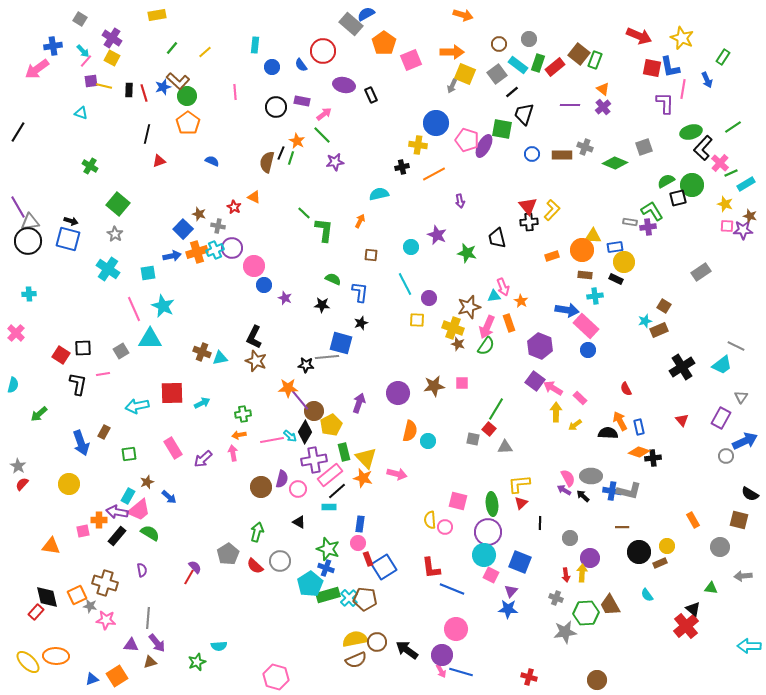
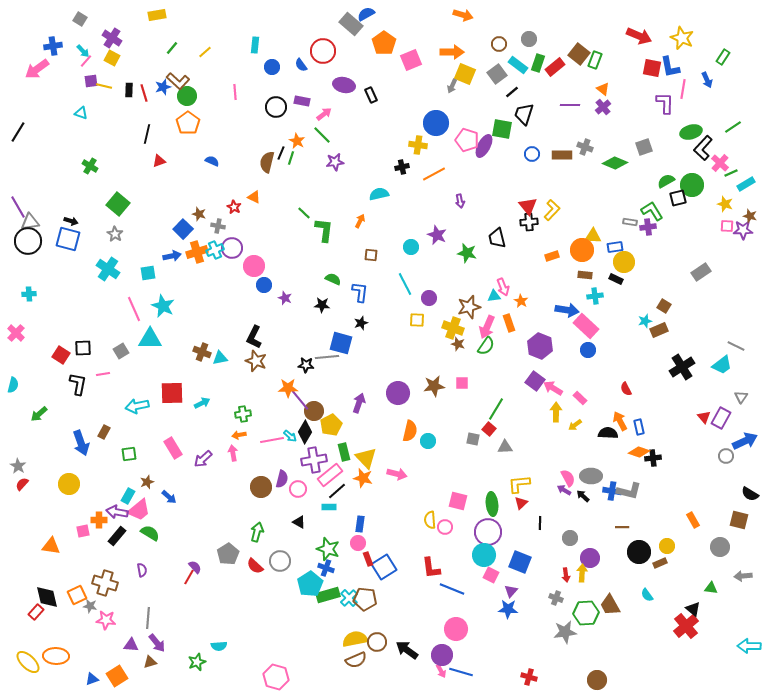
red triangle at (682, 420): moved 22 px right, 3 px up
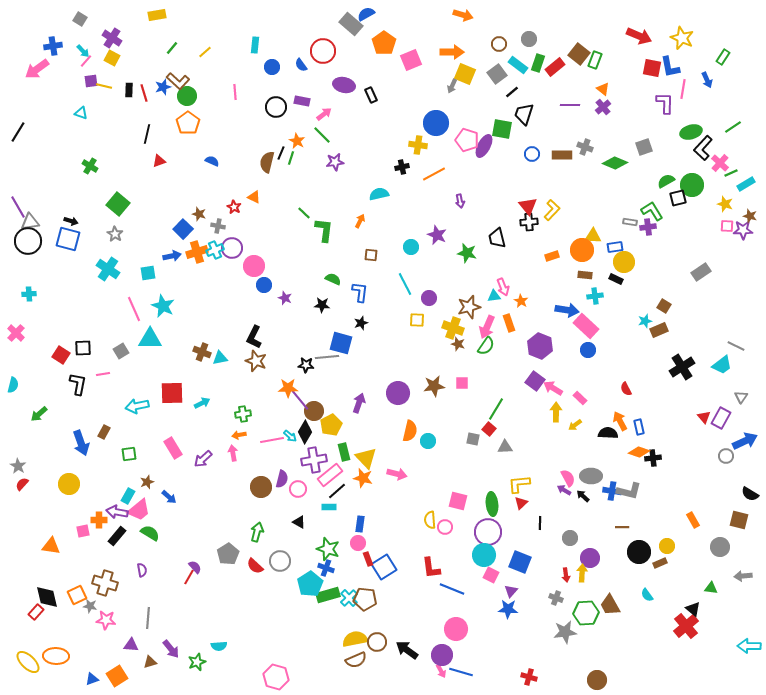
purple arrow at (157, 643): moved 14 px right, 6 px down
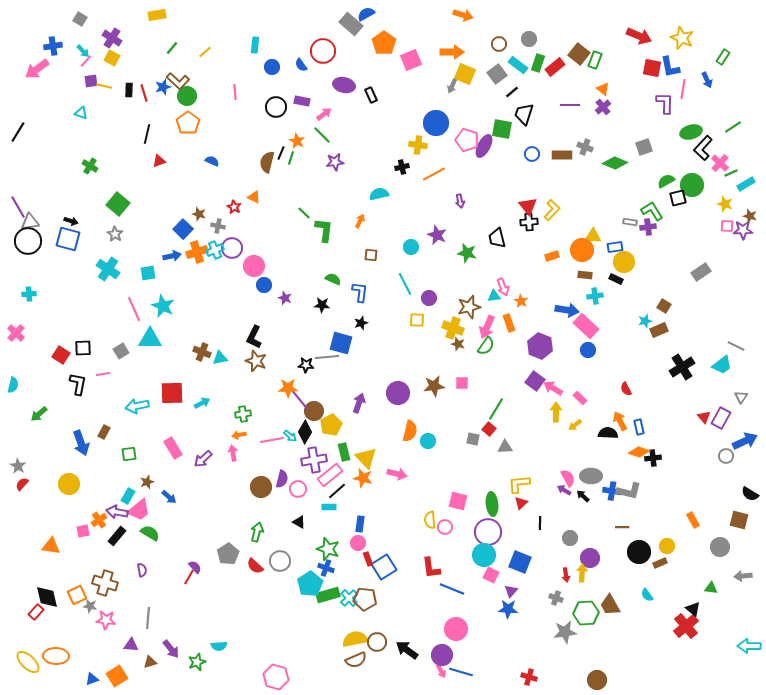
orange cross at (99, 520): rotated 35 degrees counterclockwise
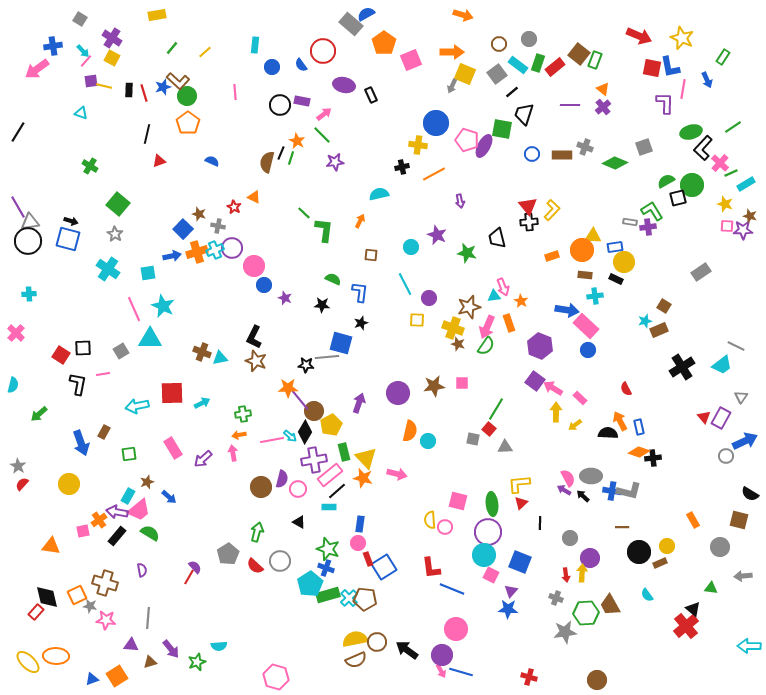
black circle at (276, 107): moved 4 px right, 2 px up
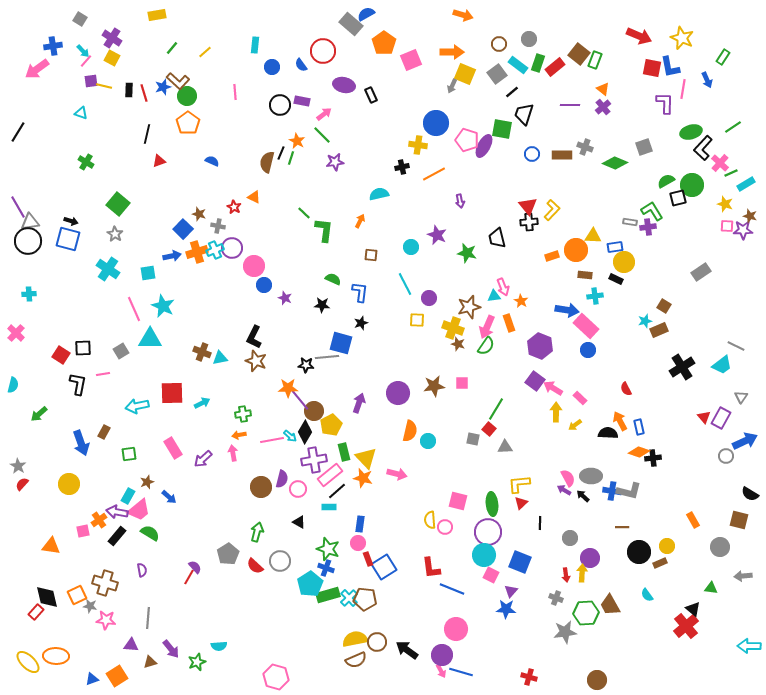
green cross at (90, 166): moved 4 px left, 4 px up
orange circle at (582, 250): moved 6 px left
blue star at (508, 609): moved 2 px left
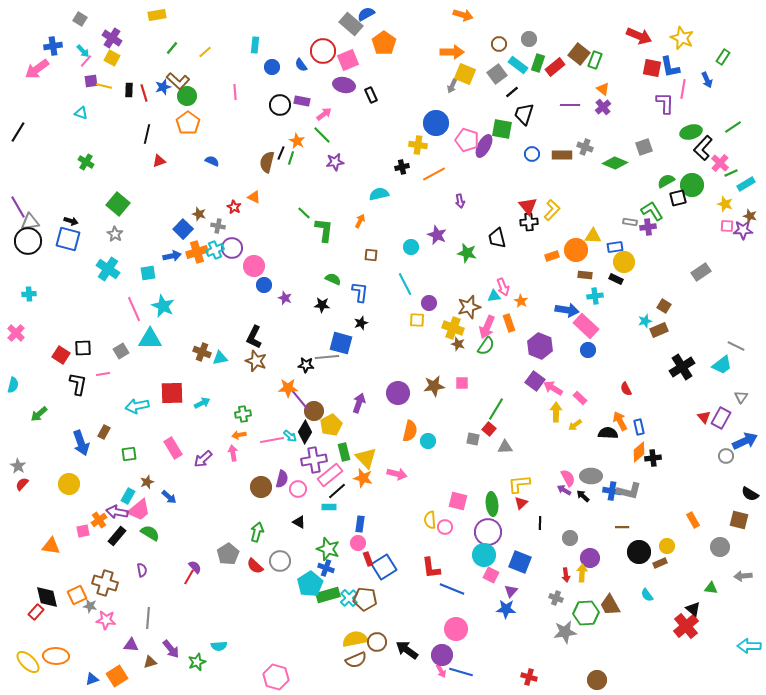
pink square at (411, 60): moved 63 px left
purple circle at (429, 298): moved 5 px down
orange diamond at (639, 452): rotated 60 degrees counterclockwise
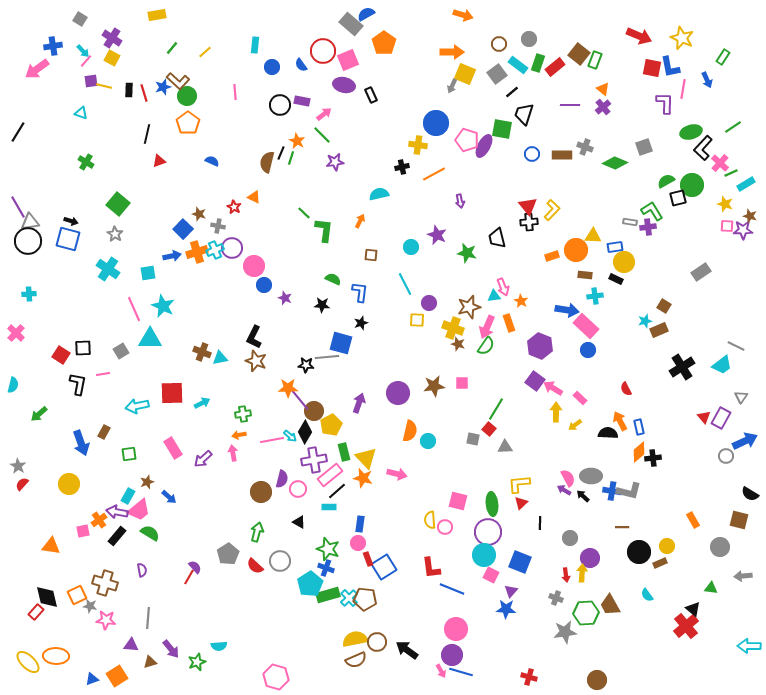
brown circle at (261, 487): moved 5 px down
purple circle at (442, 655): moved 10 px right
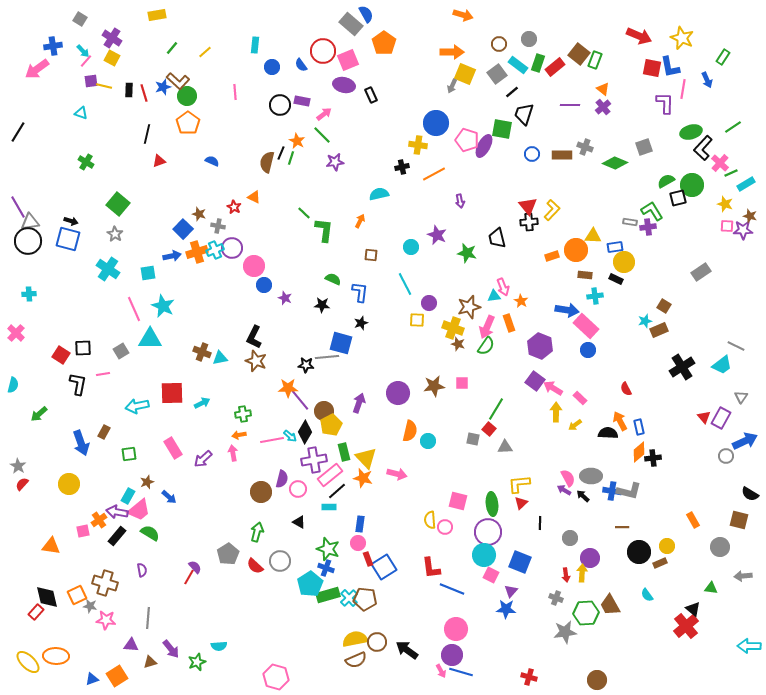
blue semicircle at (366, 14): rotated 90 degrees clockwise
brown circle at (314, 411): moved 10 px right
